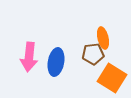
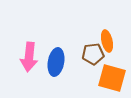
orange ellipse: moved 4 px right, 3 px down
orange square: rotated 16 degrees counterclockwise
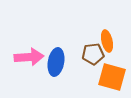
pink arrow: rotated 100 degrees counterclockwise
orange square: moved 1 px up
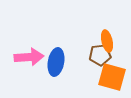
brown pentagon: moved 7 px right, 1 px down
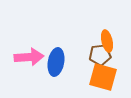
orange square: moved 9 px left
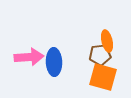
blue ellipse: moved 2 px left; rotated 12 degrees counterclockwise
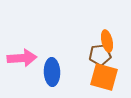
pink arrow: moved 7 px left, 1 px down
blue ellipse: moved 2 px left, 10 px down
orange square: moved 1 px right
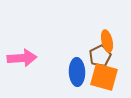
brown pentagon: moved 1 px down; rotated 20 degrees counterclockwise
blue ellipse: moved 25 px right
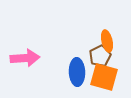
pink arrow: moved 3 px right
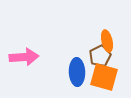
pink arrow: moved 1 px left, 1 px up
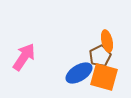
pink arrow: rotated 52 degrees counterclockwise
blue ellipse: moved 2 px right, 1 px down; rotated 60 degrees clockwise
